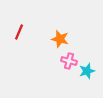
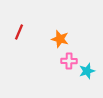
pink cross: rotated 14 degrees counterclockwise
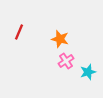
pink cross: moved 3 px left; rotated 35 degrees counterclockwise
cyan star: moved 1 px right, 1 px down
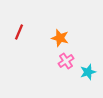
orange star: moved 1 px up
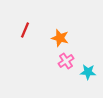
red line: moved 6 px right, 2 px up
cyan star: rotated 21 degrees clockwise
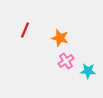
cyan star: moved 1 px up
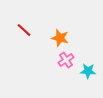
red line: moved 1 px left; rotated 70 degrees counterclockwise
pink cross: moved 1 px up
